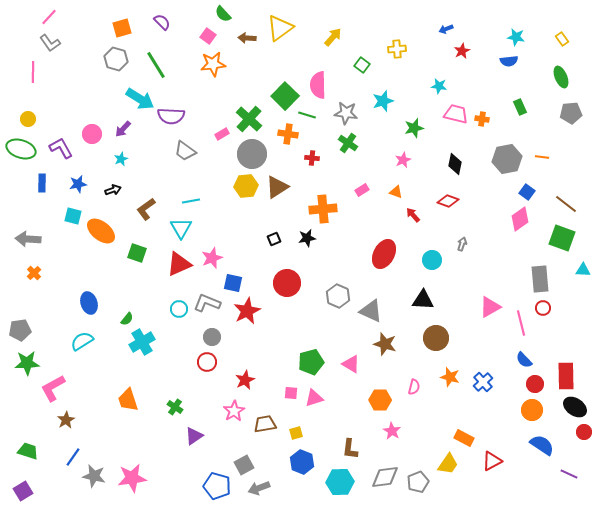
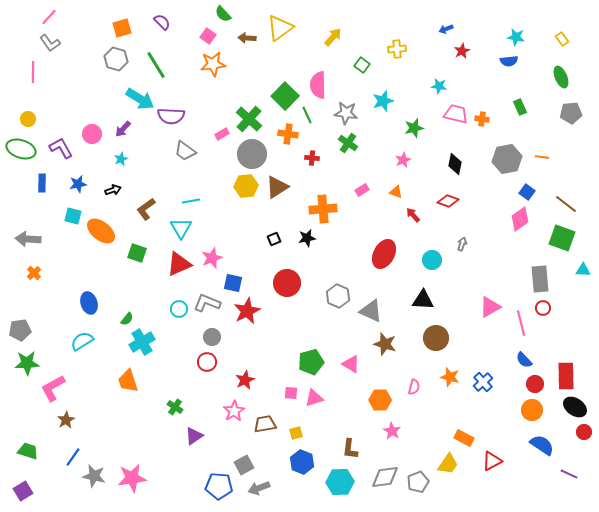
green line at (307, 115): rotated 48 degrees clockwise
orange trapezoid at (128, 400): moved 19 px up
blue pentagon at (217, 486): moved 2 px right; rotated 12 degrees counterclockwise
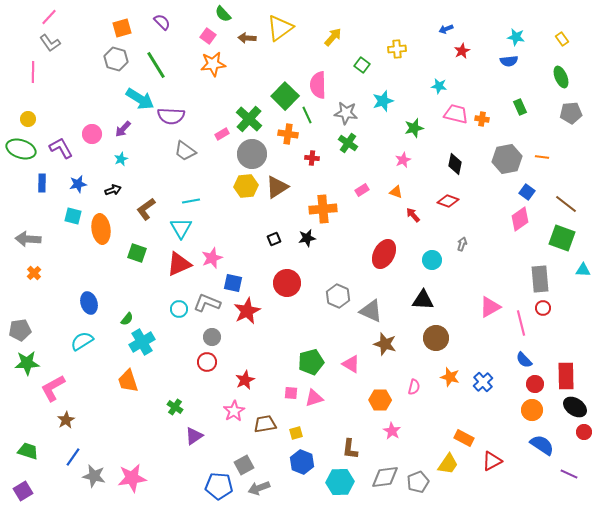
orange ellipse at (101, 231): moved 2 px up; rotated 44 degrees clockwise
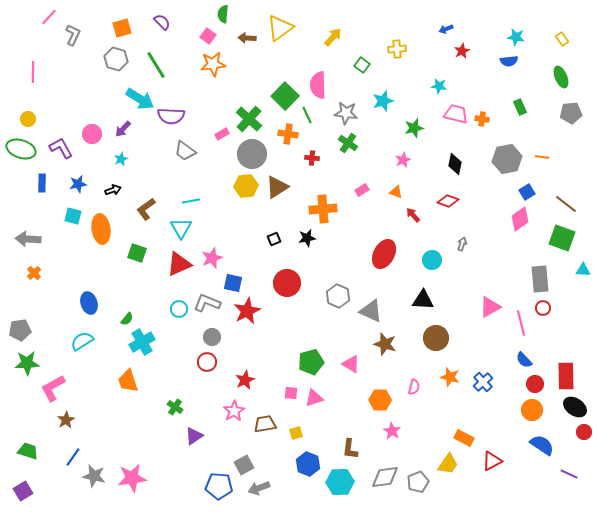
green semicircle at (223, 14): rotated 48 degrees clockwise
gray L-shape at (50, 43): moved 23 px right, 8 px up; rotated 120 degrees counterclockwise
blue square at (527, 192): rotated 21 degrees clockwise
blue hexagon at (302, 462): moved 6 px right, 2 px down
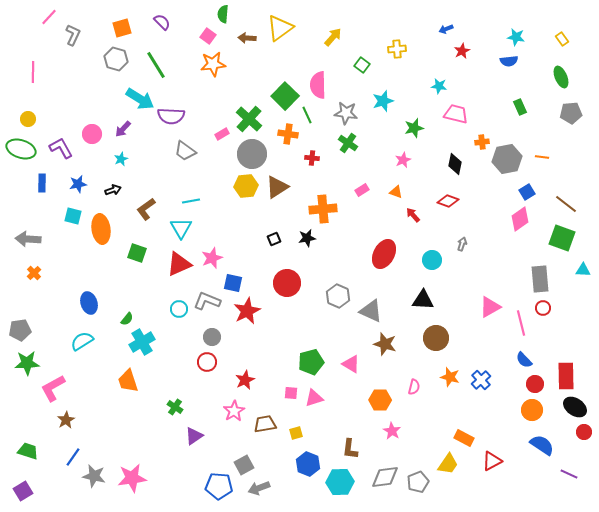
orange cross at (482, 119): moved 23 px down; rotated 16 degrees counterclockwise
gray L-shape at (207, 303): moved 2 px up
blue cross at (483, 382): moved 2 px left, 2 px up
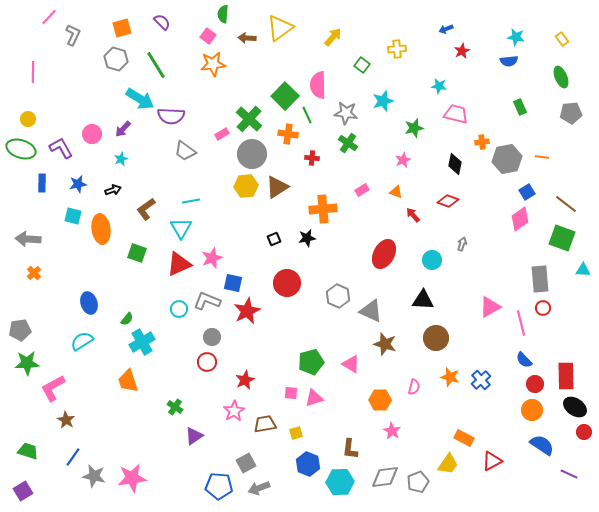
brown star at (66, 420): rotated 12 degrees counterclockwise
gray square at (244, 465): moved 2 px right, 2 px up
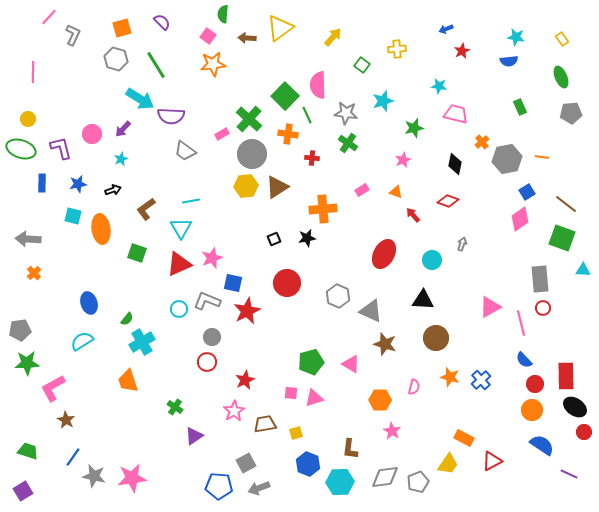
orange cross at (482, 142): rotated 32 degrees counterclockwise
purple L-shape at (61, 148): rotated 15 degrees clockwise
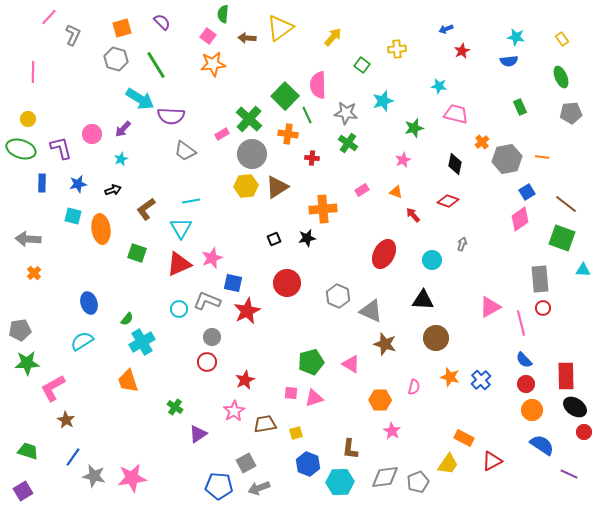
red circle at (535, 384): moved 9 px left
purple triangle at (194, 436): moved 4 px right, 2 px up
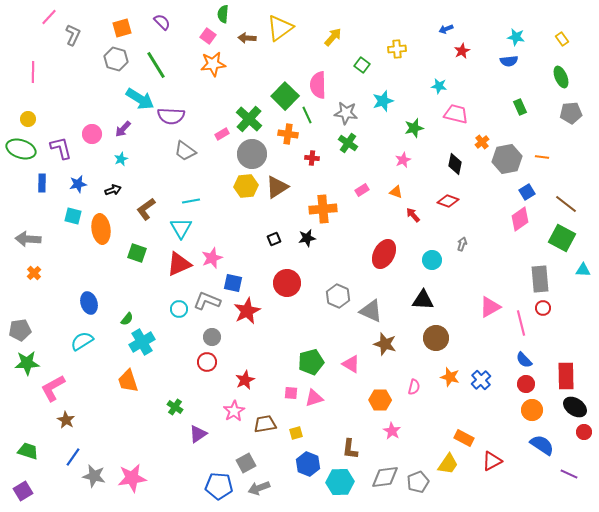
green square at (562, 238): rotated 8 degrees clockwise
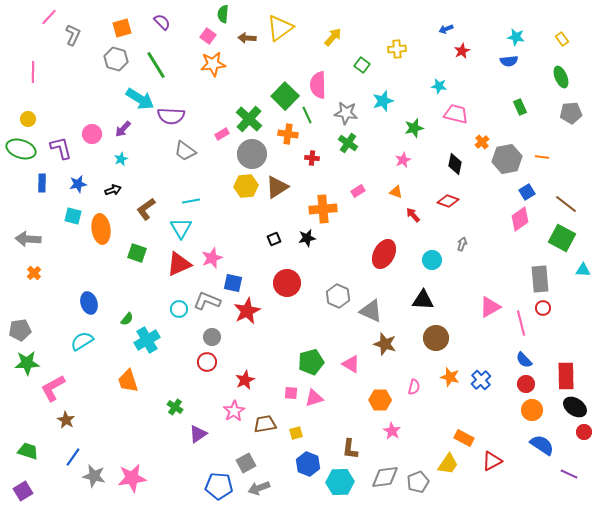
pink rectangle at (362, 190): moved 4 px left, 1 px down
cyan cross at (142, 342): moved 5 px right, 2 px up
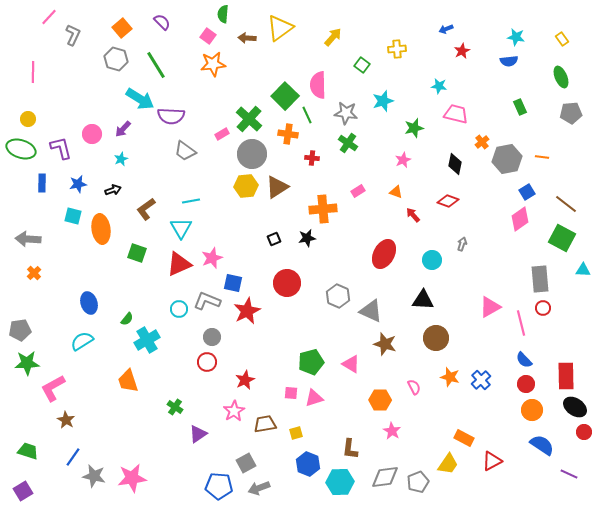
orange square at (122, 28): rotated 24 degrees counterclockwise
pink semicircle at (414, 387): rotated 42 degrees counterclockwise
